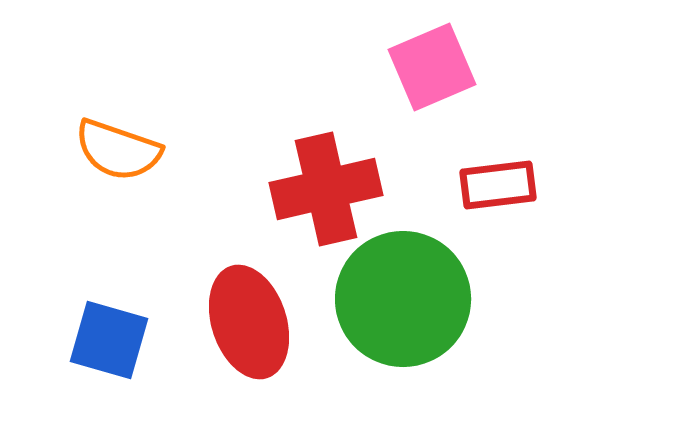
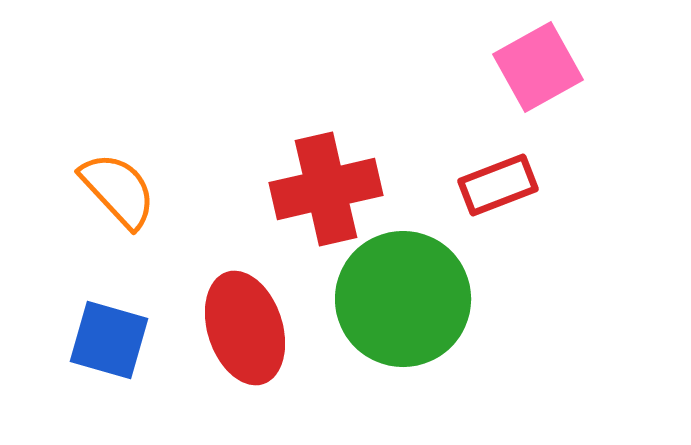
pink square: moved 106 px right; rotated 6 degrees counterclockwise
orange semicircle: moved 40 px down; rotated 152 degrees counterclockwise
red rectangle: rotated 14 degrees counterclockwise
red ellipse: moved 4 px left, 6 px down
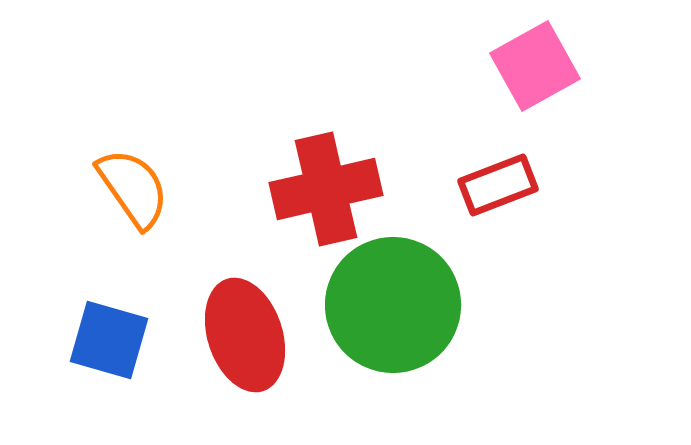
pink square: moved 3 px left, 1 px up
orange semicircle: moved 15 px right, 2 px up; rotated 8 degrees clockwise
green circle: moved 10 px left, 6 px down
red ellipse: moved 7 px down
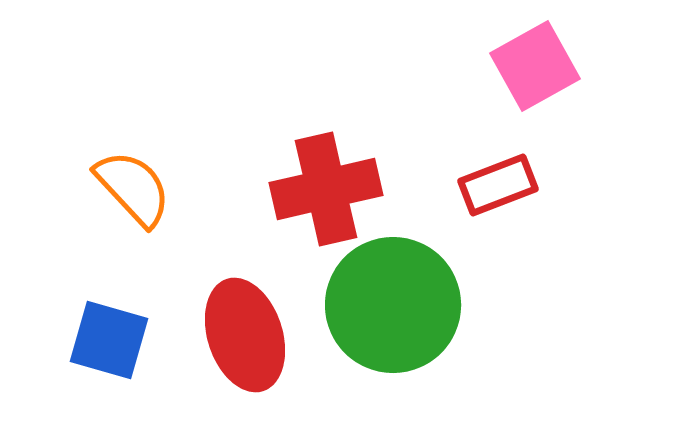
orange semicircle: rotated 8 degrees counterclockwise
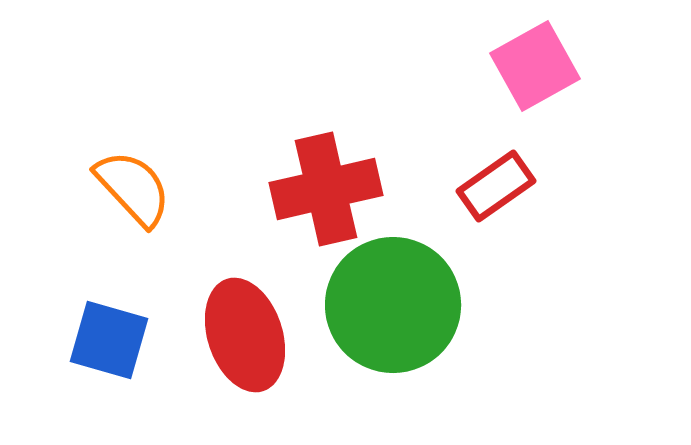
red rectangle: moved 2 px left, 1 px down; rotated 14 degrees counterclockwise
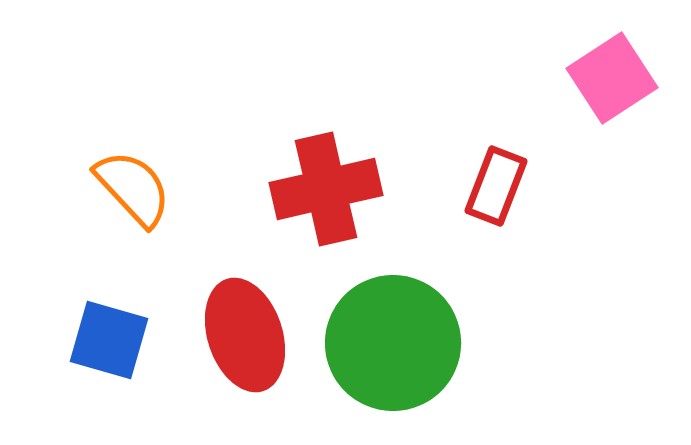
pink square: moved 77 px right, 12 px down; rotated 4 degrees counterclockwise
red rectangle: rotated 34 degrees counterclockwise
green circle: moved 38 px down
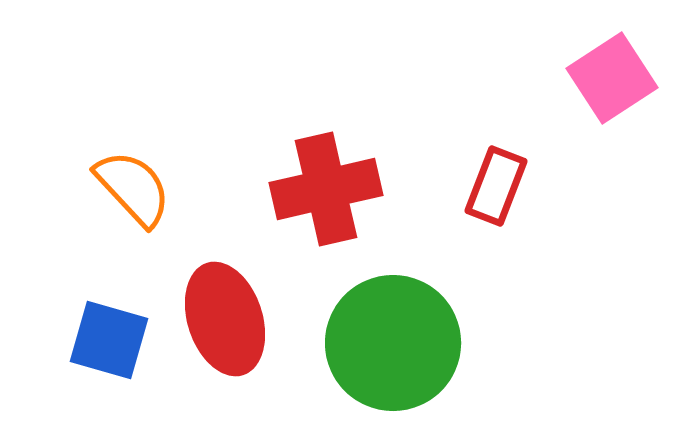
red ellipse: moved 20 px left, 16 px up
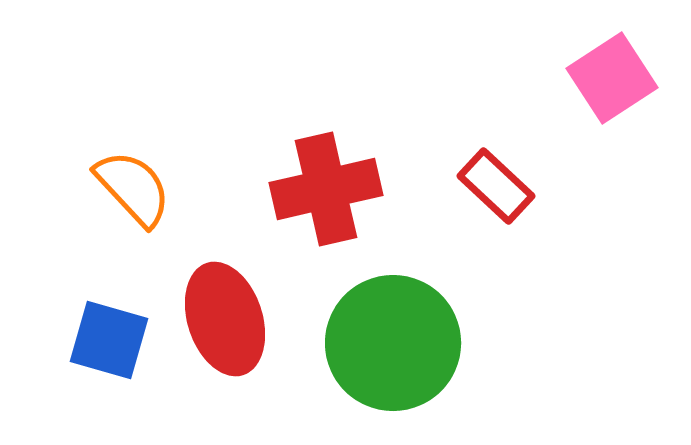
red rectangle: rotated 68 degrees counterclockwise
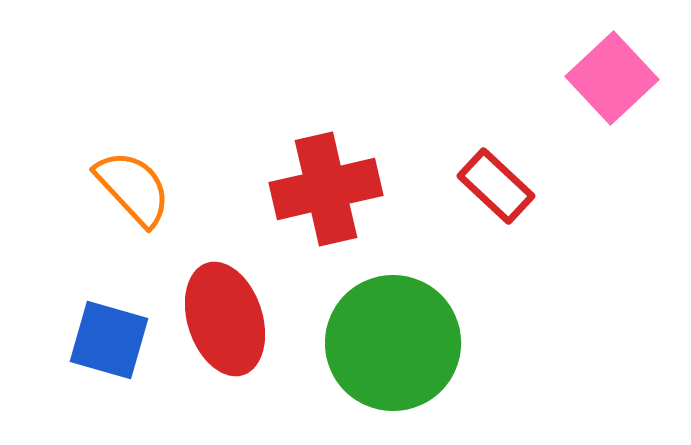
pink square: rotated 10 degrees counterclockwise
